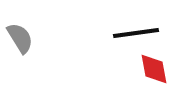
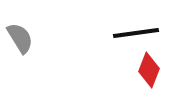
red diamond: moved 5 px left, 1 px down; rotated 32 degrees clockwise
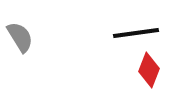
gray semicircle: moved 1 px up
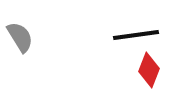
black line: moved 2 px down
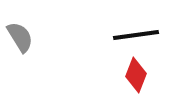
red diamond: moved 13 px left, 5 px down
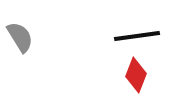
black line: moved 1 px right, 1 px down
